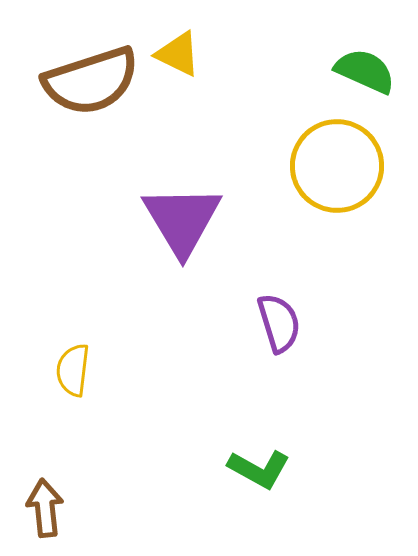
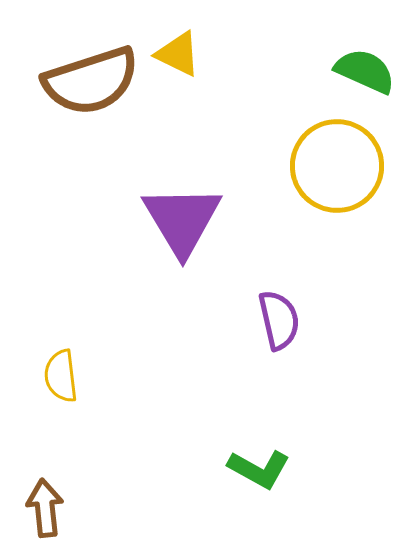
purple semicircle: moved 3 px up; rotated 4 degrees clockwise
yellow semicircle: moved 12 px left, 6 px down; rotated 14 degrees counterclockwise
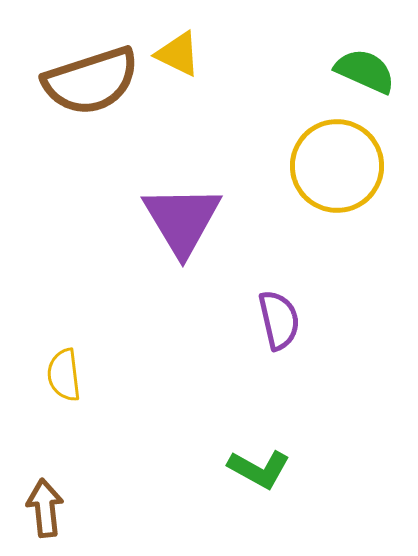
yellow semicircle: moved 3 px right, 1 px up
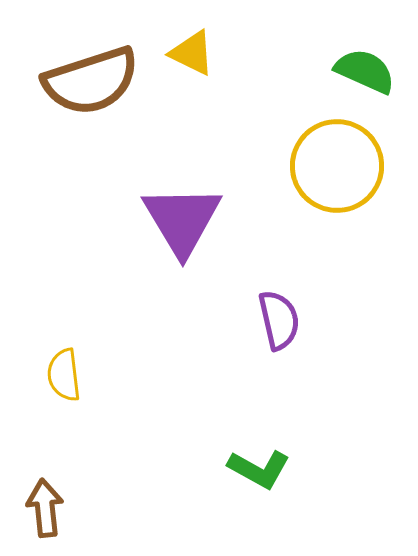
yellow triangle: moved 14 px right, 1 px up
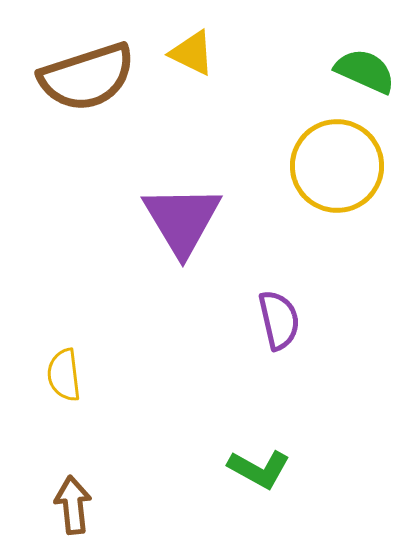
brown semicircle: moved 4 px left, 4 px up
brown arrow: moved 28 px right, 3 px up
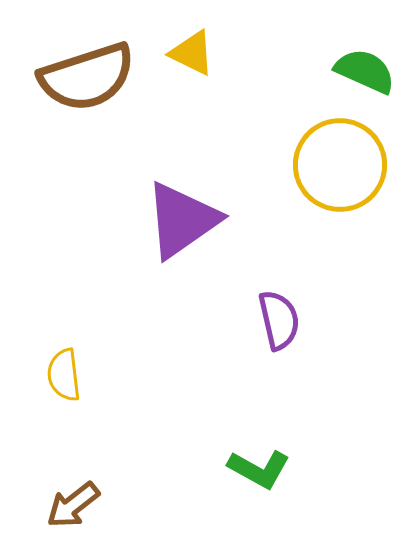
yellow circle: moved 3 px right, 1 px up
purple triangle: rotated 26 degrees clockwise
brown arrow: rotated 122 degrees counterclockwise
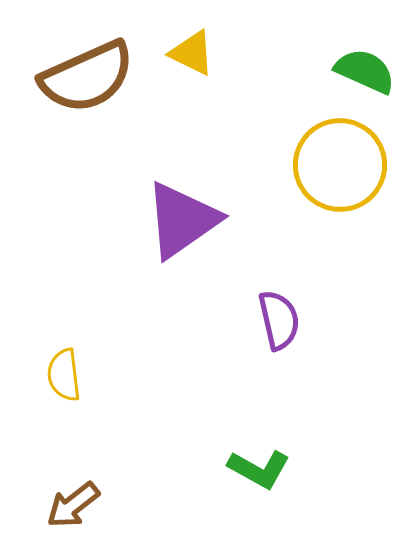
brown semicircle: rotated 6 degrees counterclockwise
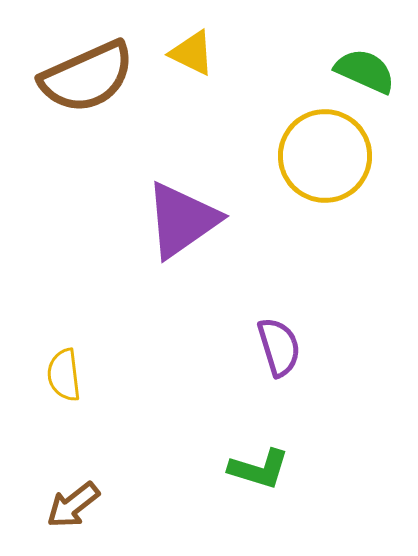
yellow circle: moved 15 px left, 9 px up
purple semicircle: moved 27 px down; rotated 4 degrees counterclockwise
green L-shape: rotated 12 degrees counterclockwise
